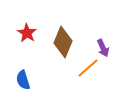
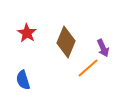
brown diamond: moved 3 px right
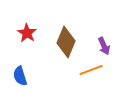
purple arrow: moved 1 px right, 2 px up
orange line: moved 3 px right, 2 px down; rotated 20 degrees clockwise
blue semicircle: moved 3 px left, 4 px up
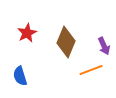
red star: rotated 12 degrees clockwise
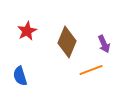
red star: moved 2 px up
brown diamond: moved 1 px right
purple arrow: moved 2 px up
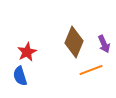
red star: moved 21 px down
brown diamond: moved 7 px right
